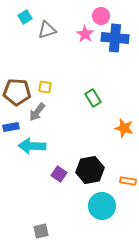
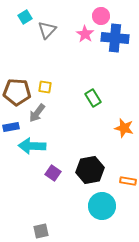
gray triangle: rotated 30 degrees counterclockwise
gray arrow: moved 1 px down
purple square: moved 6 px left, 1 px up
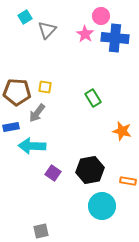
orange star: moved 2 px left, 3 px down
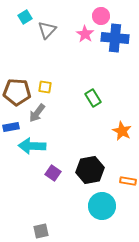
orange star: rotated 12 degrees clockwise
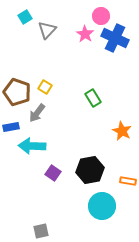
blue cross: rotated 20 degrees clockwise
yellow square: rotated 24 degrees clockwise
brown pentagon: rotated 16 degrees clockwise
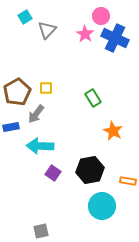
yellow square: moved 1 px right, 1 px down; rotated 32 degrees counterclockwise
brown pentagon: rotated 24 degrees clockwise
gray arrow: moved 1 px left, 1 px down
orange star: moved 9 px left
cyan arrow: moved 8 px right
